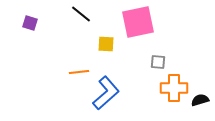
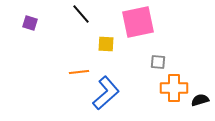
black line: rotated 10 degrees clockwise
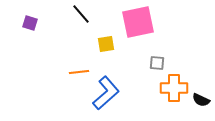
yellow square: rotated 12 degrees counterclockwise
gray square: moved 1 px left, 1 px down
black semicircle: moved 1 px right; rotated 138 degrees counterclockwise
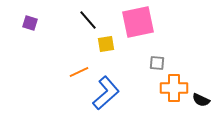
black line: moved 7 px right, 6 px down
orange line: rotated 18 degrees counterclockwise
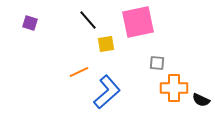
blue L-shape: moved 1 px right, 1 px up
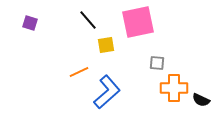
yellow square: moved 1 px down
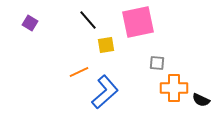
purple square: rotated 14 degrees clockwise
blue L-shape: moved 2 px left
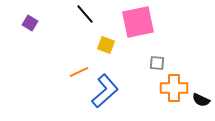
black line: moved 3 px left, 6 px up
yellow square: rotated 30 degrees clockwise
blue L-shape: moved 1 px up
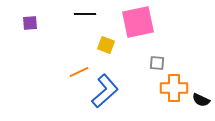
black line: rotated 50 degrees counterclockwise
purple square: rotated 35 degrees counterclockwise
